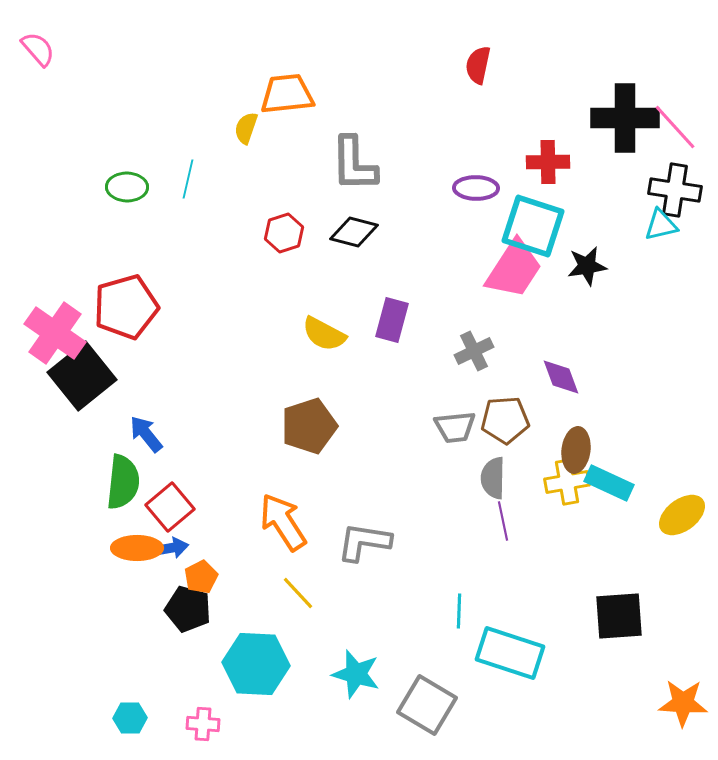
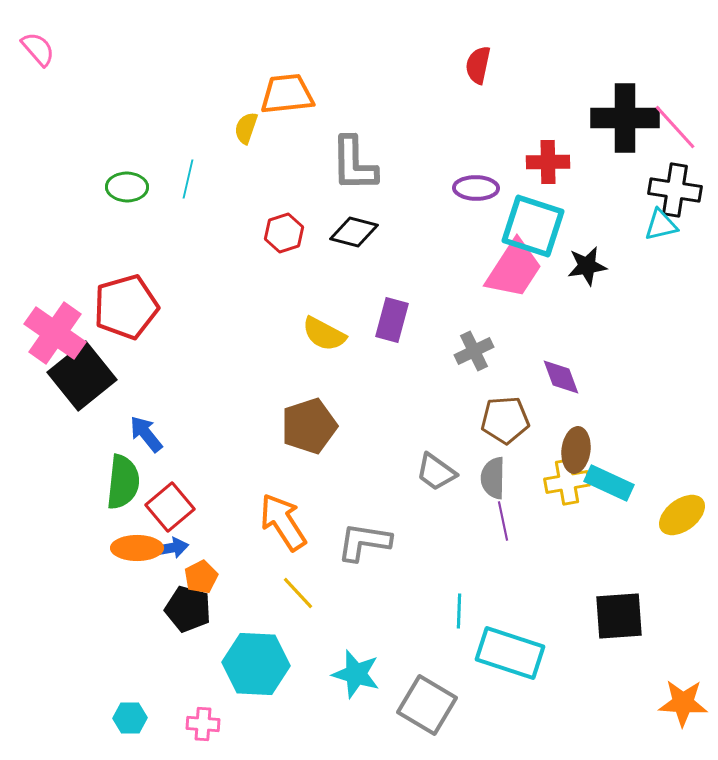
gray trapezoid at (455, 427): moved 19 px left, 45 px down; rotated 42 degrees clockwise
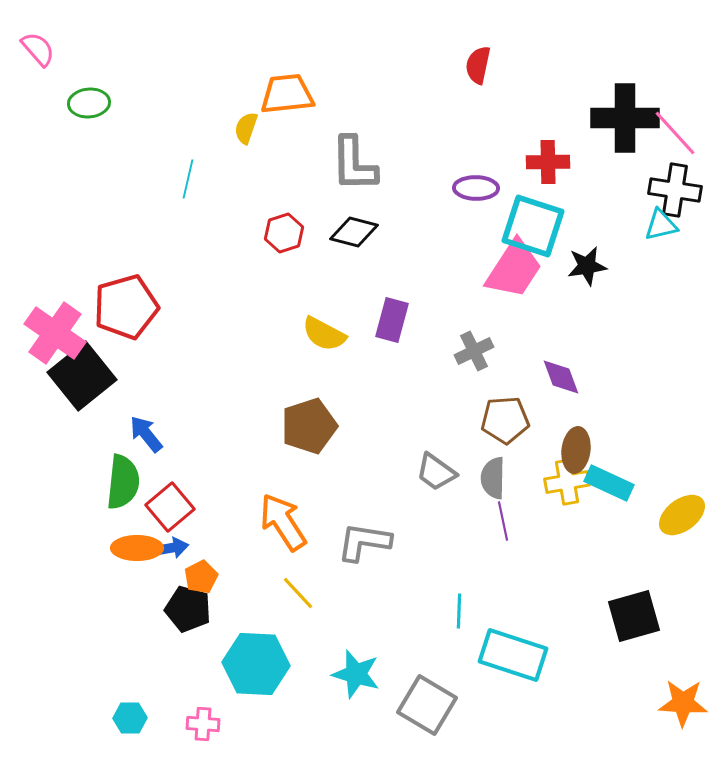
pink line at (675, 127): moved 6 px down
green ellipse at (127, 187): moved 38 px left, 84 px up; rotated 6 degrees counterclockwise
black square at (619, 616): moved 15 px right; rotated 12 degrees counterclockwise
cyan rectangle at (510, 653): moved 3 px right, 2 px down
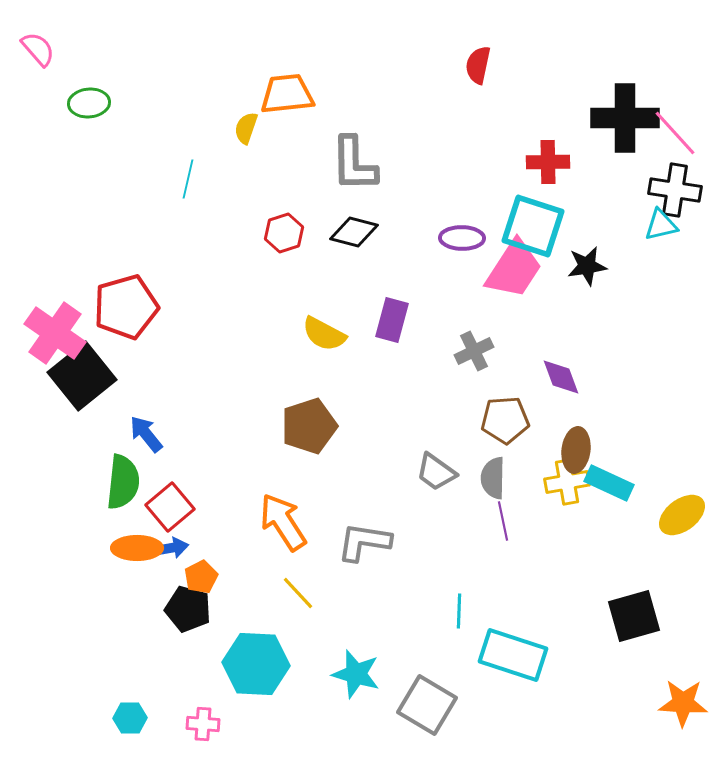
purple ellipse at (476, 188): moved 14 px left, 50 px down
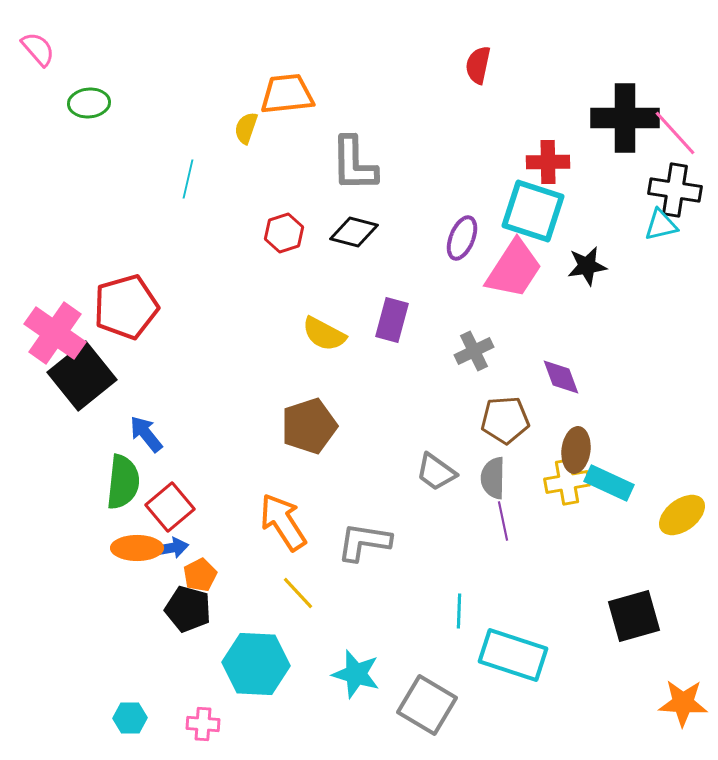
cyan square at (533, 226): moved 15 px up
purple ellipse at (462, 238): rotated 69 degrees counterclockwise
orange pentagon at (201, 577): moved 1 px left, 2 px up
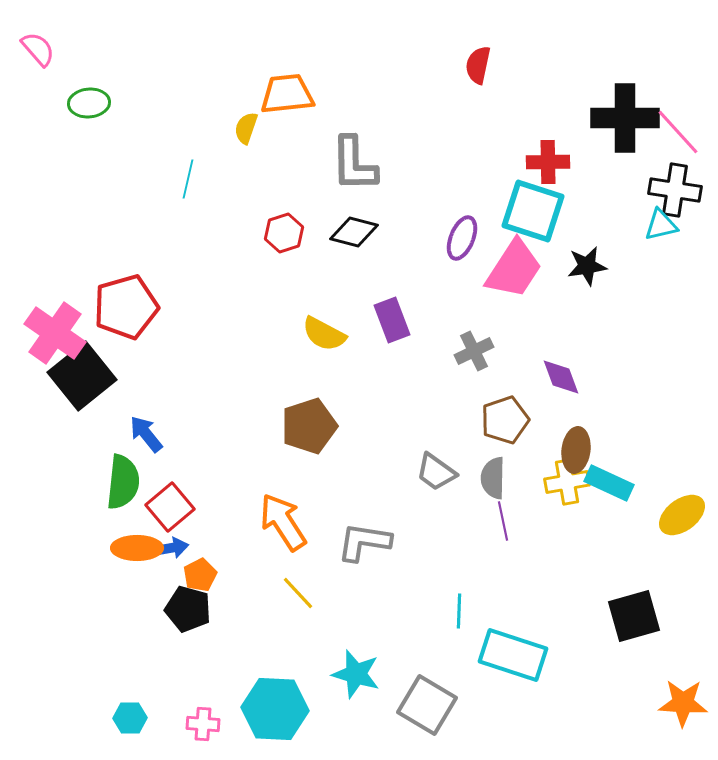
pink line at (675, 133): moved 3 px right, 1 px up
purple rectangle at (392, 320): rotated 36 degrees counterclockwise
brown pentagon at (505, 420): rotated 15 degrees counterclockwise
cyan hexagon at (256, 664): moved 19 px right, 45 px down
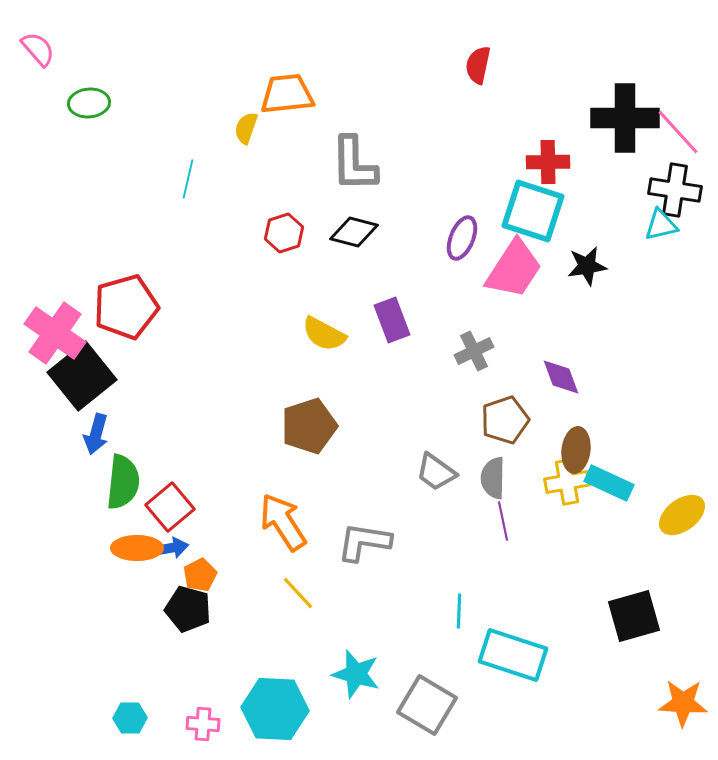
blue arrow at (146, 434): moved 50 px left; rotated 126 degrees counterclockwise
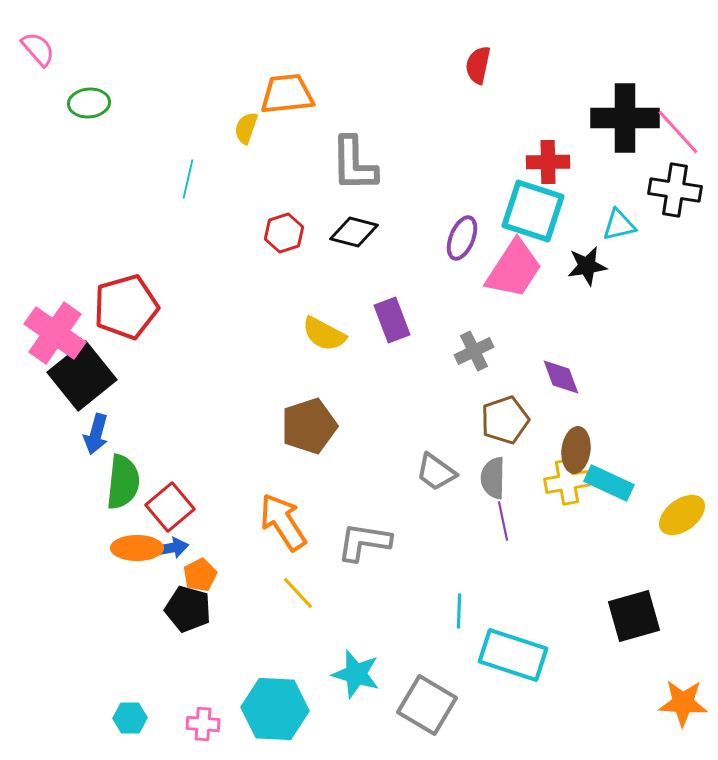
cyan triangle at (661, 225): moved 42 px left
